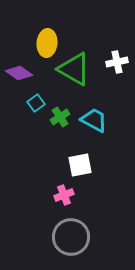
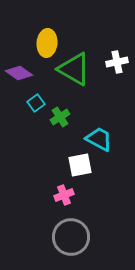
cyan trapezoid: moved 5 px right, 19 px down
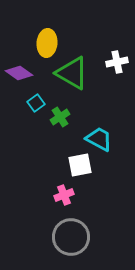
green triangle: moved 2 px left, 4 px down
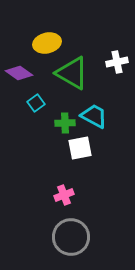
yellow ellipse: rotated 72 degrees clockwise
green cross: moved 5 px right, 6 px down; rotated 30 degrees clockwise
cyan trapezoid: moved 5 px left, 23 px up
white square: moved 17 px up
